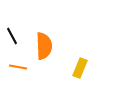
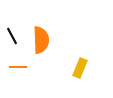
orange semicircle: moved 3 px left, 6 px up
orange line: rotated 12 degrees counterclockwise
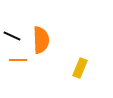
black line: rotated 36 degrees counterclockwise
orange line: moved 7 px up
